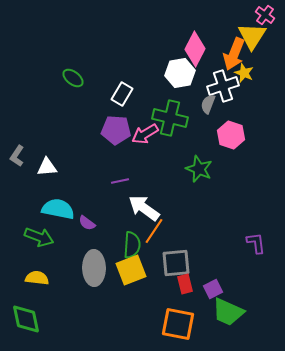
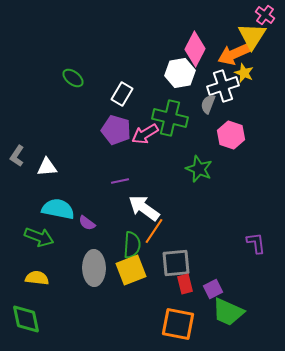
orange arrow: rotated 44 degrees clockwise
purple pentagon: rotated 12 degrees clockwise
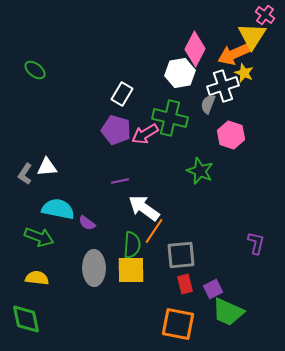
green ellipse: moved 38 px left, 8 px up
gray L-shape: moved 8 px right, 18 px down
green star: moved 1 px right, 2 px down
purple L-shape: rotated 20 degrees clockwise
gray square: moved 5 px right, 8 px up
yellow square: rotated 20 degrees clockwise
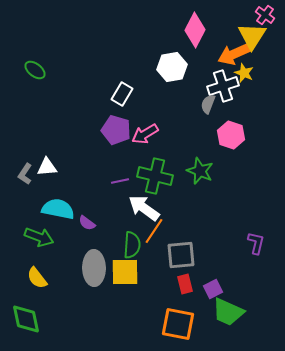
pink diamond: moved 19 px up
white hexagon: moved 8 px left, 6 px up
green cross: moved 15 px left, 58 px down
yellow square: moved 6 px left, 2 px down
yellow semicircle: rotated 135 degrees counterclockwise
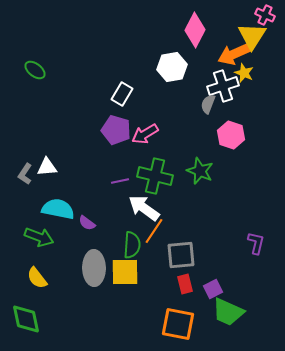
pink cross: rotated 12 degrees counterclockwise
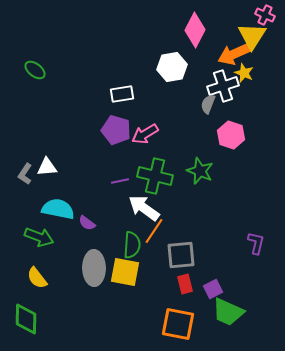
white rectangle: rotated 50 degrees clockwise
yellow square: rotated 12 degrees clockwise
green diamond: rotated 12 degrees clockwise
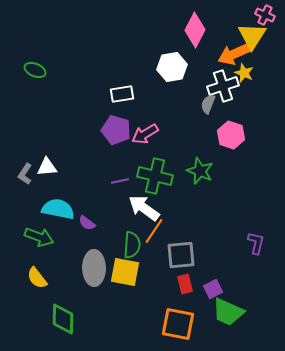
green ellipse: rotated 15 degrees counterclockwise
green diamond: moved 37 px right
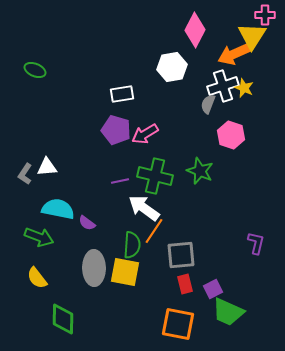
pink cross: rotated 24 degrees counterclockwise
yellow star: moved 15 px down
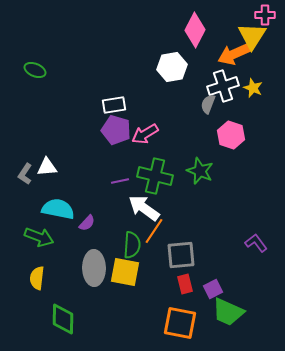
yellow star: moved 9 px right
white rectangle: moved 8 px left, 11 px down
purple semicircle: rotated 84 degrees counterclockwise
purple L-shape: rotated 50 degrees counterclockwise
yellow semicircle: rotated 45 degrees clockwise
orange square: moved 2 px right, 1 px up
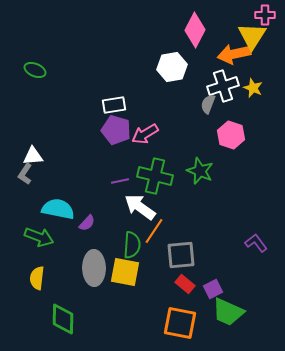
orange arrow: rotated 12 degrees clockwise
white triangle: moved 14 px left, 11 px up
white arrow: moved 4 px left, 1 px up
red rectangle: rotated 36 degrees counterclockwise
